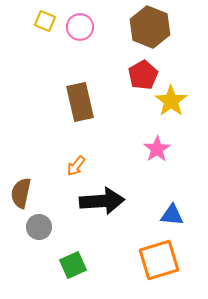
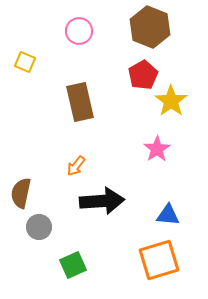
yellow square: moved 20 px left, 41 px down
pink circle: moved 1 px left, 4 px down
blue triangle: moved 4 px left
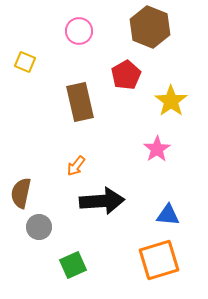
red pentagon: moved 17 px left
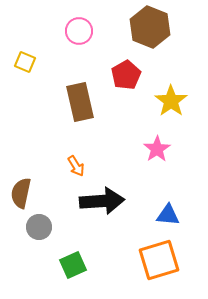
orange arrow: rotated 70 degrees counterclockwise
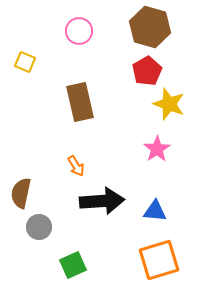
brown hexagon: rotated 6 degrees counterclockwise
red pentagon: moved 21 px right, 4 px up
yellow star: moved 2 px left, 3 px down; rotated 16 degrees counterclockwise
blue triangle: moved 13 px left, 4 px up
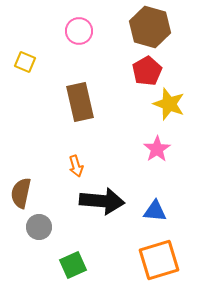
orange arrow: rotated 15 degrees clockwise
black arrow: rotated 9 degrees clockwise
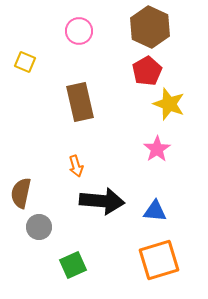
brown hexagon: rotated 9 degrees clockwise
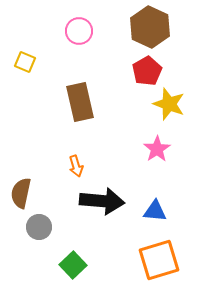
green square: rotated 20 degrees counterclockwise
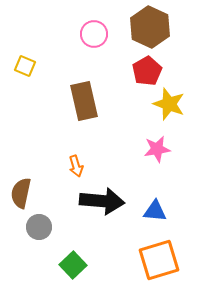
pink circle: moved 15 px right, 3 px down
yellow square: moved 4 px down
brown rectangle: moved 4 px right, 1 px up
pink star: rotated 24 degrees clockwise
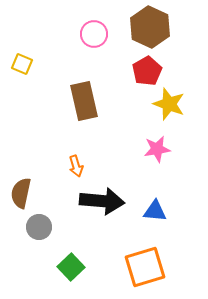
yellow square: moved 3 px left, 2 px up
orange square: moved 14 px left, 7 px down
green square: moved 2 px left, 2 px down
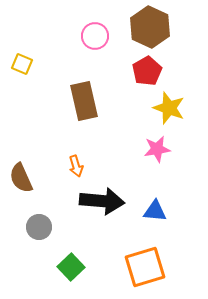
pink circle: moved 1 px right, 2 px down
yellow star: moved 4 px down
brown semicircle: moved 15 px up; rotated 36 degrees counterclockwise
